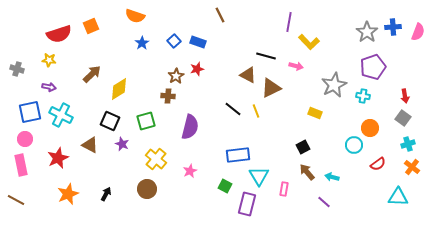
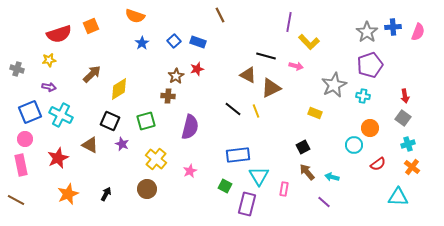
yellow star at (49, 60): rotated 16 degrees counterclockwise
purple pentagon at (373, 67): moved 3 px left, 2 px up
blue square at (30, 112): rotated 10 degrees counterclockwise
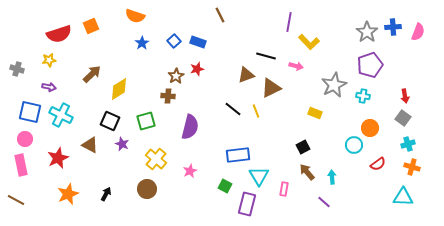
brown triangle at (248, 75): moved 2 px left; rotated 48 degrees counterclockwise
blue square at (30, 112): rotated 35 degrees clockwise
orange cross at (412, 167): rotated 21 degrees counterclockwise
cyan arrow at (332, 177): rotated 72 degrees clockwise
cyan triangle at (398, 197): moved 5 px right
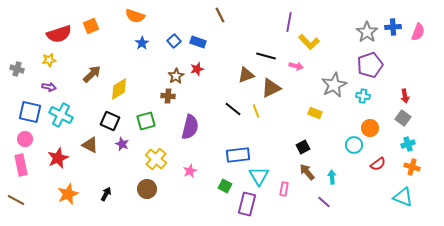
cyan triangle at (403, 197): rotated 20 degrees clockwise
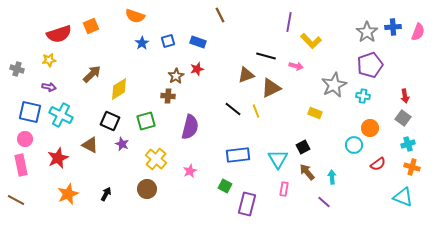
blue square at (174, 41): moved 6 px left; rotated 24 degrees clockwise
yellow L-shape at (309, 42): moved 2 px right, 1 px up
cyan triangle at (259, 176): moved 19 px right, 17 px up
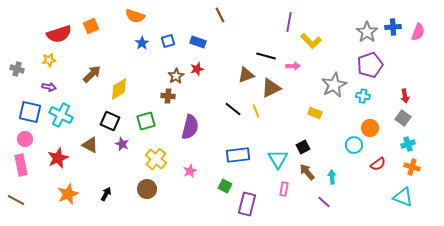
pink arrow at (296, 66): moved 3 px left; rotated 16 degrees counterclockwise
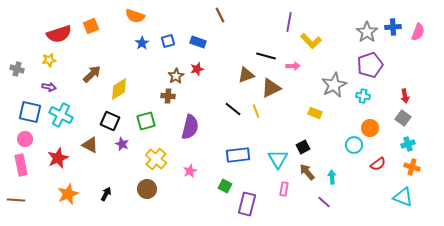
brown line at (16, 200): rotated 24 degrees counterclockwise
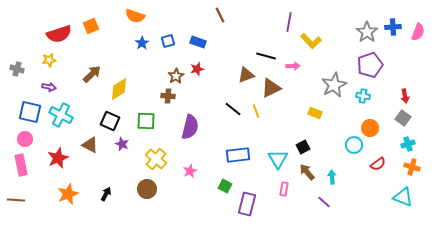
green square at (146, 121): rotated 18 degrees clockwise
